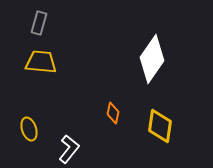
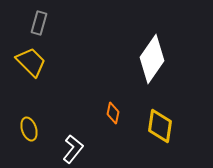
yellow trapezoid: moved 10 px left; rotated 40 degrees clockwise
white L-shape: moved 4 px right
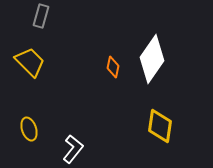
gray rectangle: moved 2 px right, 7 px up
yellow trapezoid: moved 1 px left
orange diamond: moved 46 px up
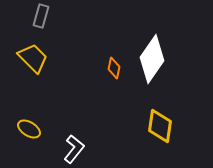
yellow trapezoid: moved 3 px right, 4 px up
orange diamond: moved 1 px right, 1 px down
yellow ellipse: rotated 40 degrees counterclockwise
white L-shape: moved 1 px right
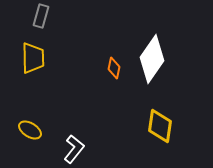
yellow trapezoid: rotated 44 degrees clockwise
yellow ellipse: moved 1 px right, 1 px down
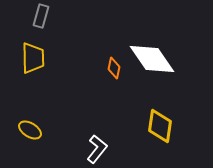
white diamond: rotated 69 degrees counterclockwise
white L-shape: moved 23 px right
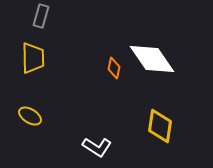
yellow ellipse: moved 14 px up
white L-shape: moved 2 px up; rotated 84 degrees clockwise
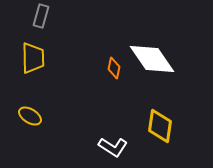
white L-shape: moved 16 px right
